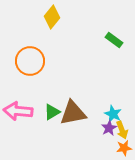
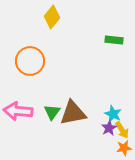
green rectangle: rotated 30 degrees counterclockwise
green triangle: rotated 24 degrees counterclockwise
yellow arrow: rotated 12 degrees counterclockwise
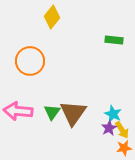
brown triangle: rotated 44 degrees counterclockwise
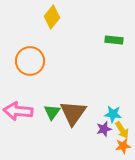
cyan star: rotated 18 degrees counterclockwise
purple star: moved 5 px left, 1 px down; rotated 14 degrees clockwise
orange star: moved 1 px left, 2 px up
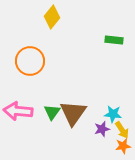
purple star: moved 2 px left
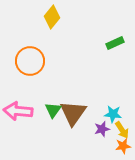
green rectangle: moved 1 px right, 3 px down; rotated 30 degrees counterclockwise
green triangle: moved 1 px right, 2 px up
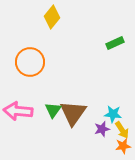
orange circle: moved 1 px down
